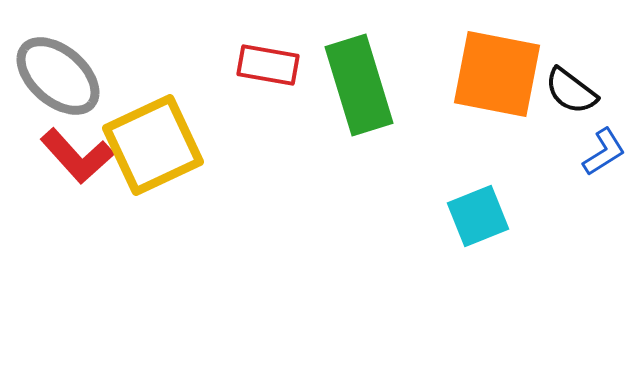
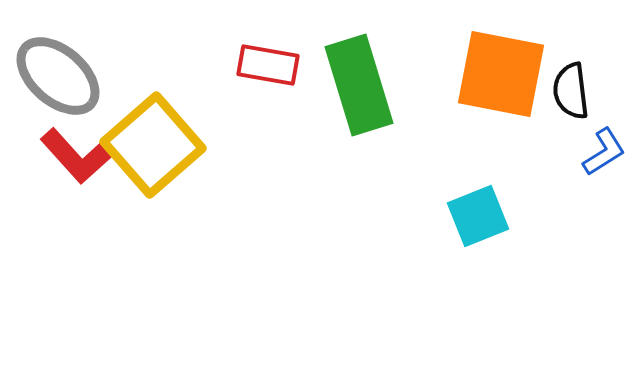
orange square: moved 4 px right
black semicircle: rotated 46 degrees clockwise
yellow square: rotated 16 degrees counterclockwise
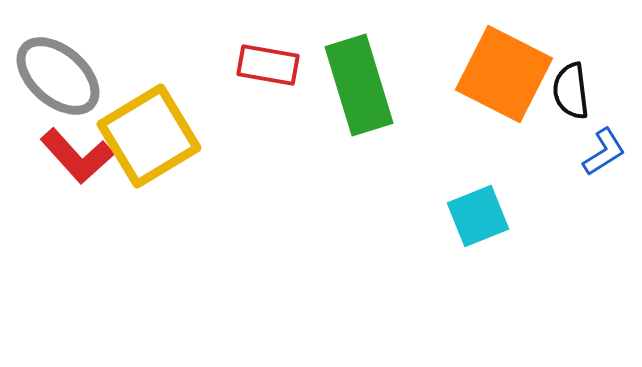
orange square: moved 3 px right; rotated 16 degrees clockwise
yellow square: moved 4 px left, 9 px up; rotated 10 degrees clockwise
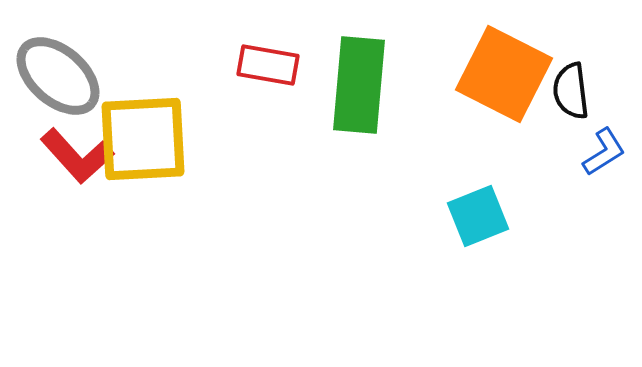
green rectangle: rotated 22 degrees clockwise
yellow square: moved 6 px left, 3 px down; rotated 28 degrees clockwise
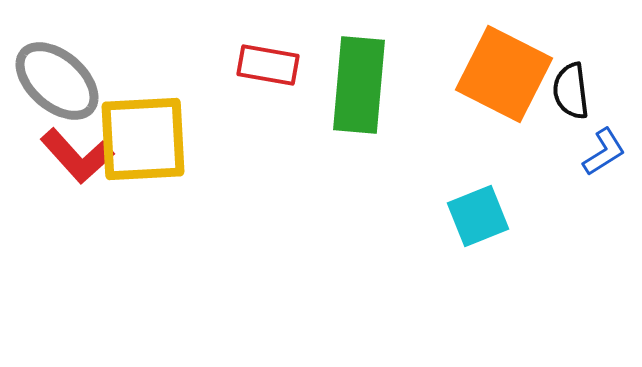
gray ellipse: moved 1 px left, 5 px down
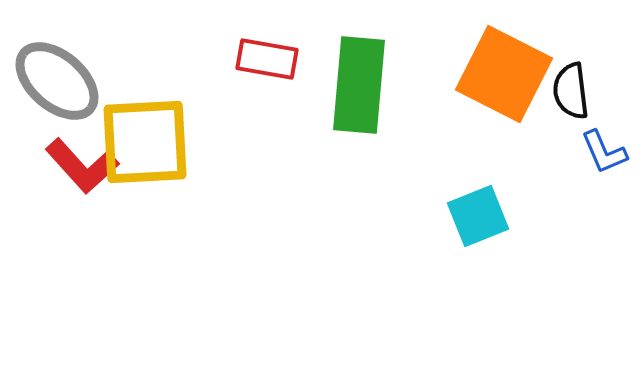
red rectangle: moved 1 px left, 6 px up
yellow square: moved 2 px right, 3 px down
blue L-shape: rotated 99 degrees clockwise
red L-shape: moved 5 px right, 10 px down
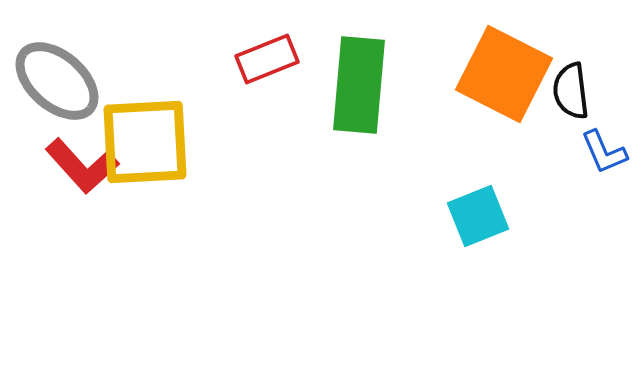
red rectangle: rotated 32 degrees counterclockwise
